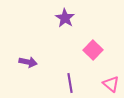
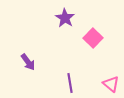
pink square: moved 12 px up
purple arrow: rotated 42 degrees clockwise
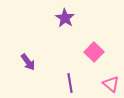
pink square: moved 1 px right, 14 px down
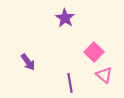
pink triangle: moved 7 px left, 9 px up
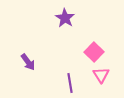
pink triangle: moved 3 px left; rotated 18 degrees clockwise
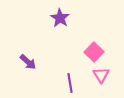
purple star: moved 5 px left
purple arrow: rotated 12 degrees counterclockwise
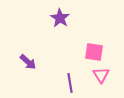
pink square: rotated 36 degrees counterclockwise
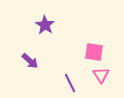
purple star: moved 15 px left, 7 px down
purple arrow: moved 2 px right, 1 px up
purple line: rotated 18 degrees counterclockwise
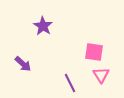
purple star: moved 2 px left, 1 px down
purple arrow: moved 7 px left, 3 px down
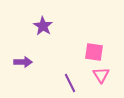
purple arrow: moved 2 px up; rotated 42 degrees counterclockwise
